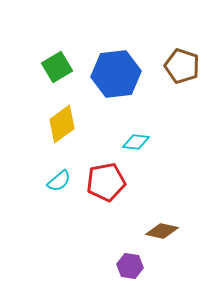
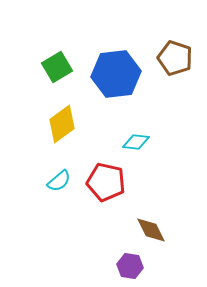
brown pentagon: moved 7 px left, 8 px up
red pentagon: rotated 24 degrees clockwise
brown diamond: moved 11 px left, 1 px up; rotated 52 degrees clockwise
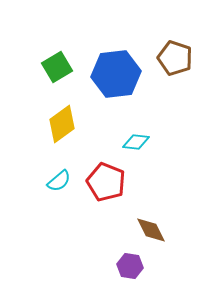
red pentagon: rotated 9 degrees clockwise
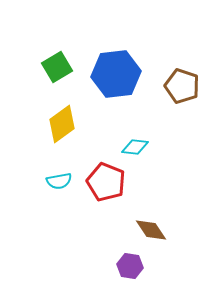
brown pentagon: moved 7 px right, 28 px down
cyan diamond: moved 1 px left, 5 px down
cyan semicircle: rotated 30 degrees clockwise
brown diamond: rotated 8 degrees counterclockwise
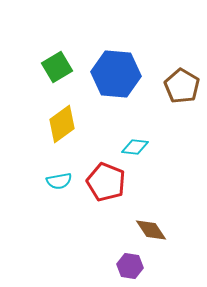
blue hexagon: rotated 12 degrees clockwise
brown pentagon: rotated 12 degrees clockwise
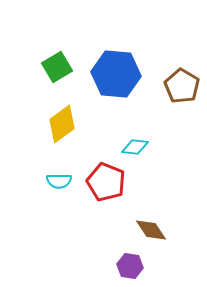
cyan semicircle: rotated 10 degrees clockwise
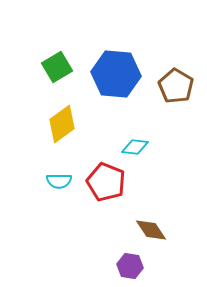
brown pentagon: moved 6 px left
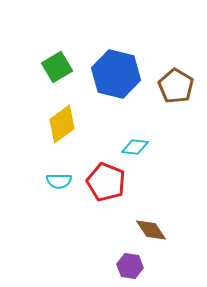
blue hexagon: rotated 9 degrees clockwise
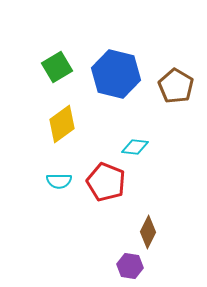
brown diamond: moved 3 px left, 2 px down; rotated 60 degrees clockwise
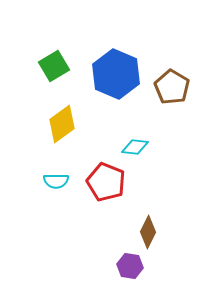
green square: moved 3 px left, 1 px up
blue hexagon: rotated 9 degrees clockwise
brown pentagon: moved 4 px left, 1 px down
cyan semicircle: moved 3 px left
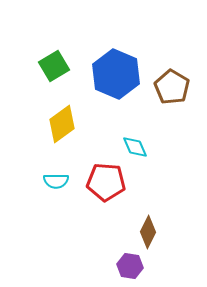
cyan diamond: rotated 60 degrees clockwise
red pentagon: rotated 18 degrees counterclockwise
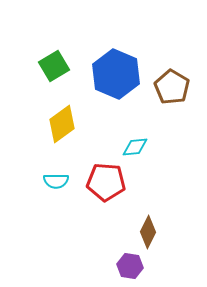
cyan diamond: rotated 72 degrees counterclockwise
